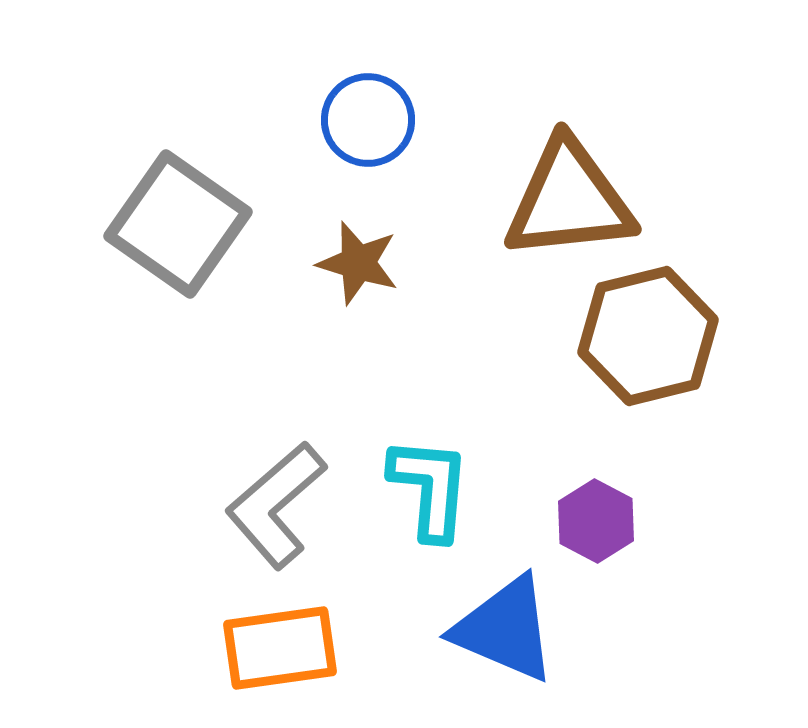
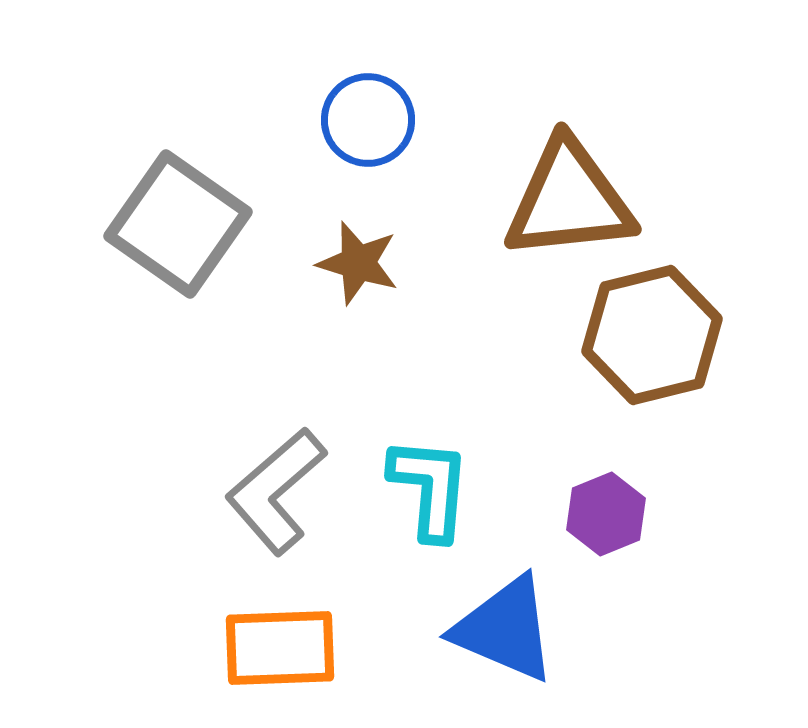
brown hexagon: moved 4 px right, 1 px up
gray L-shape: moved 14 px up
purple hexagon: moved 10 px right, 7 px up; rotated 10 degrees clockwise
orange rectangle: rotated 6 degrees clockwise
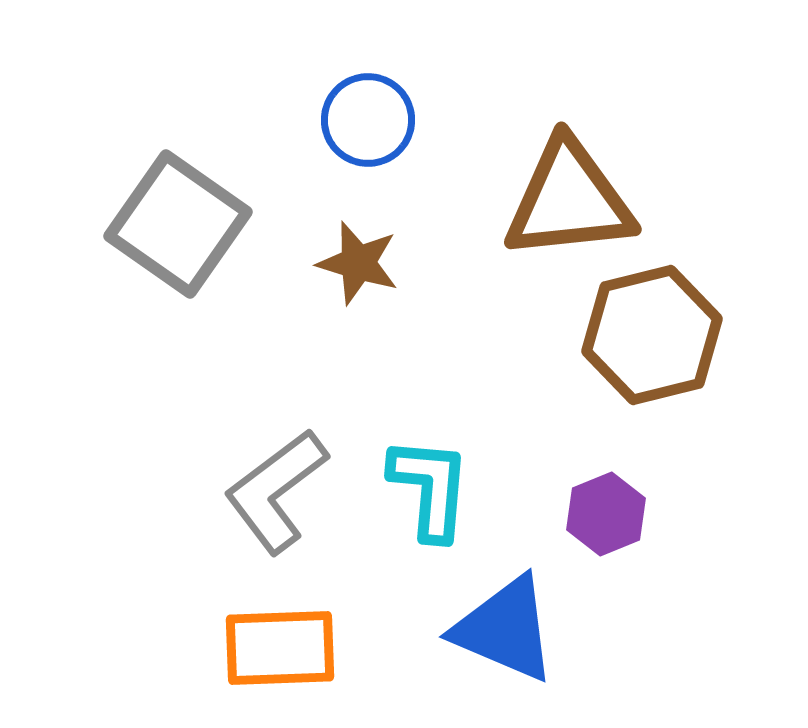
gray L-shape: rotated 4 degrees clockwise
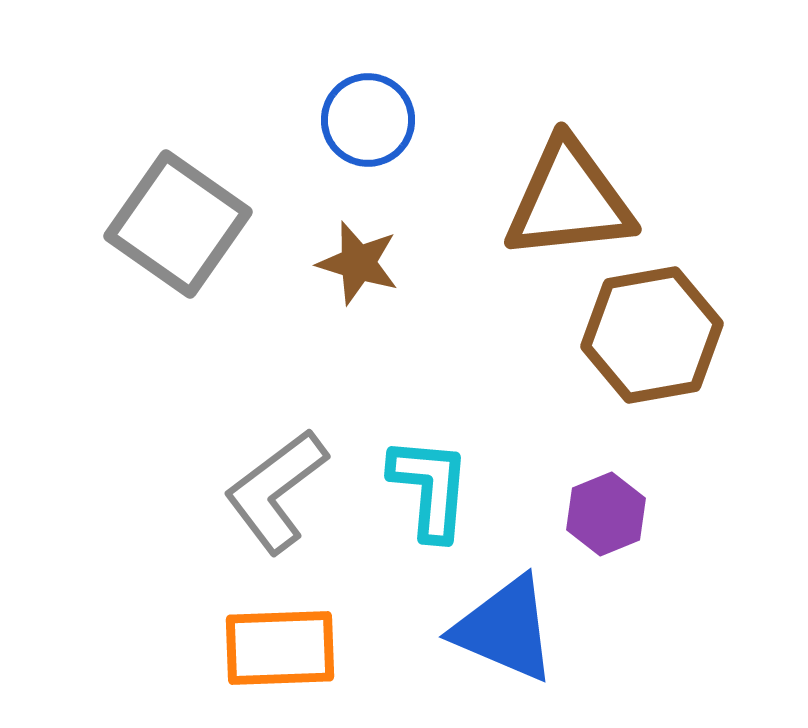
brown hexagon: rotated 4 degrees clockwise
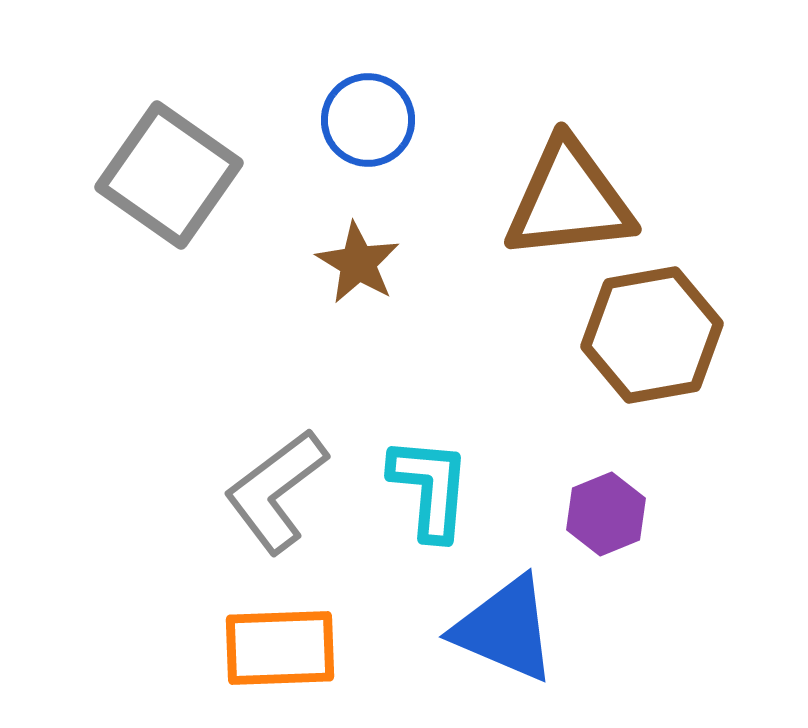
gray square: moved 9 px left, 49 px up
brown star: rotated 14 degrees clockwise
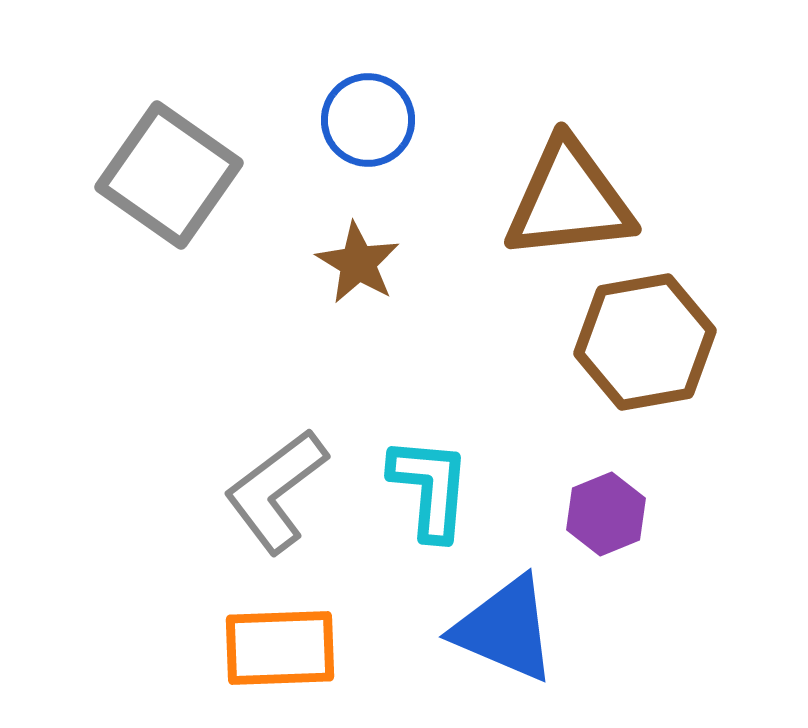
brown hexagon: moved 7 px left, 7 px down
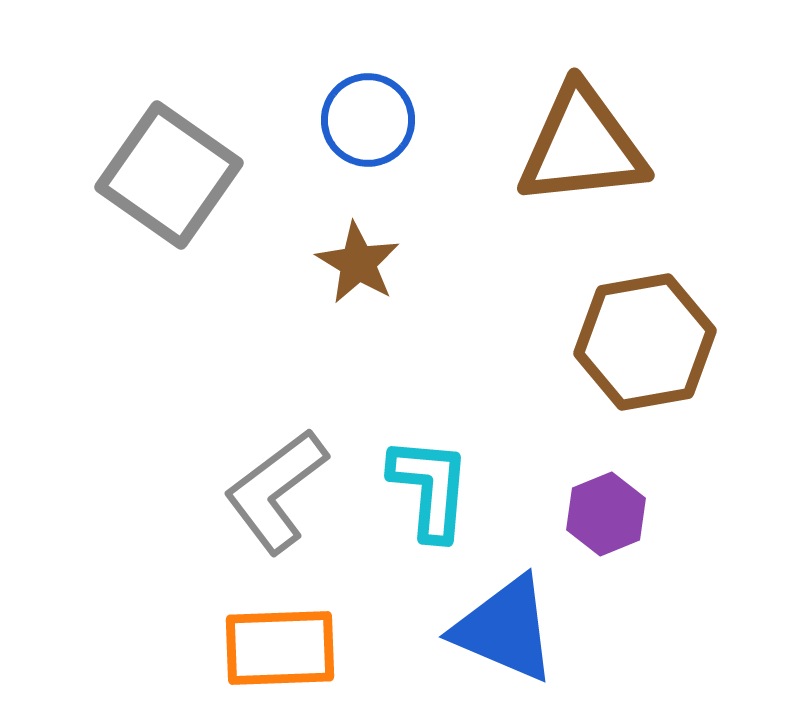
brown triangle: moved 13 px right, 54 px up
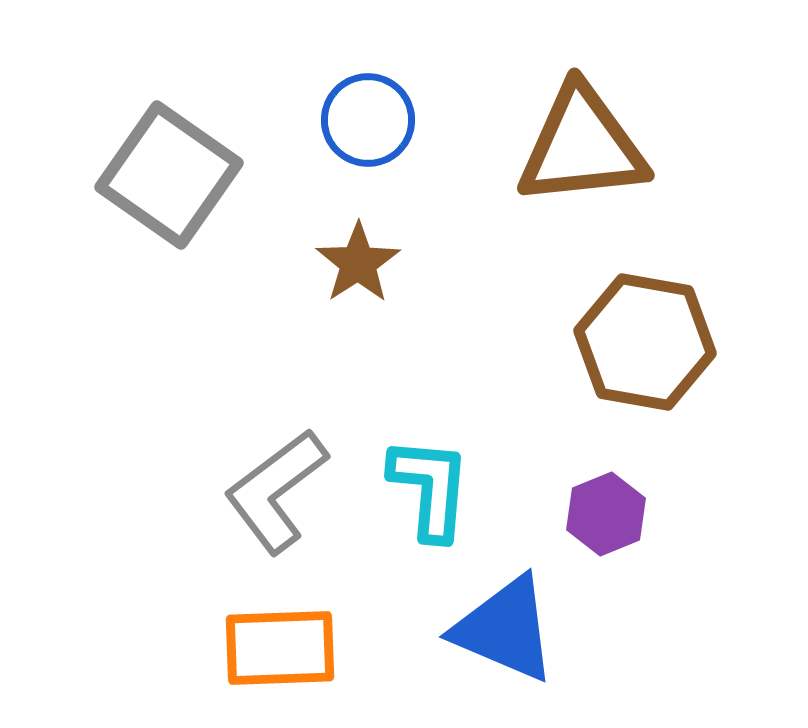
brown star: rotated 8 degrees clockwise
brown hexagon: rotated 20 degrees clockwise
